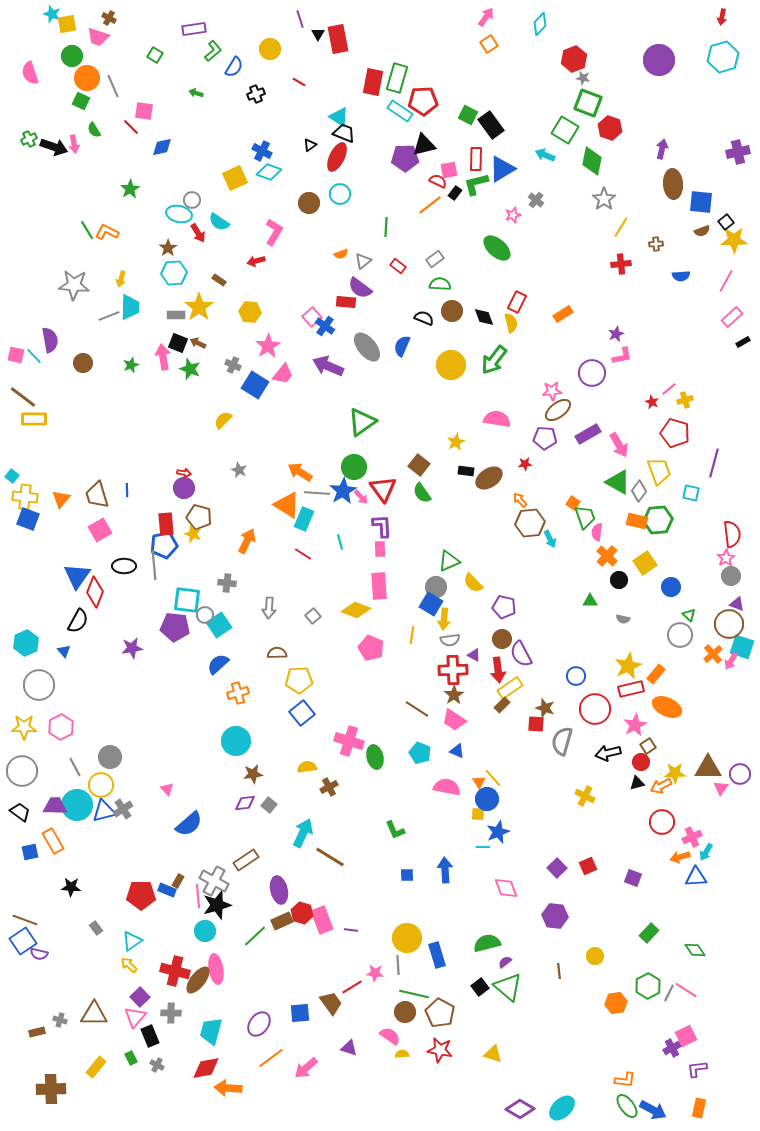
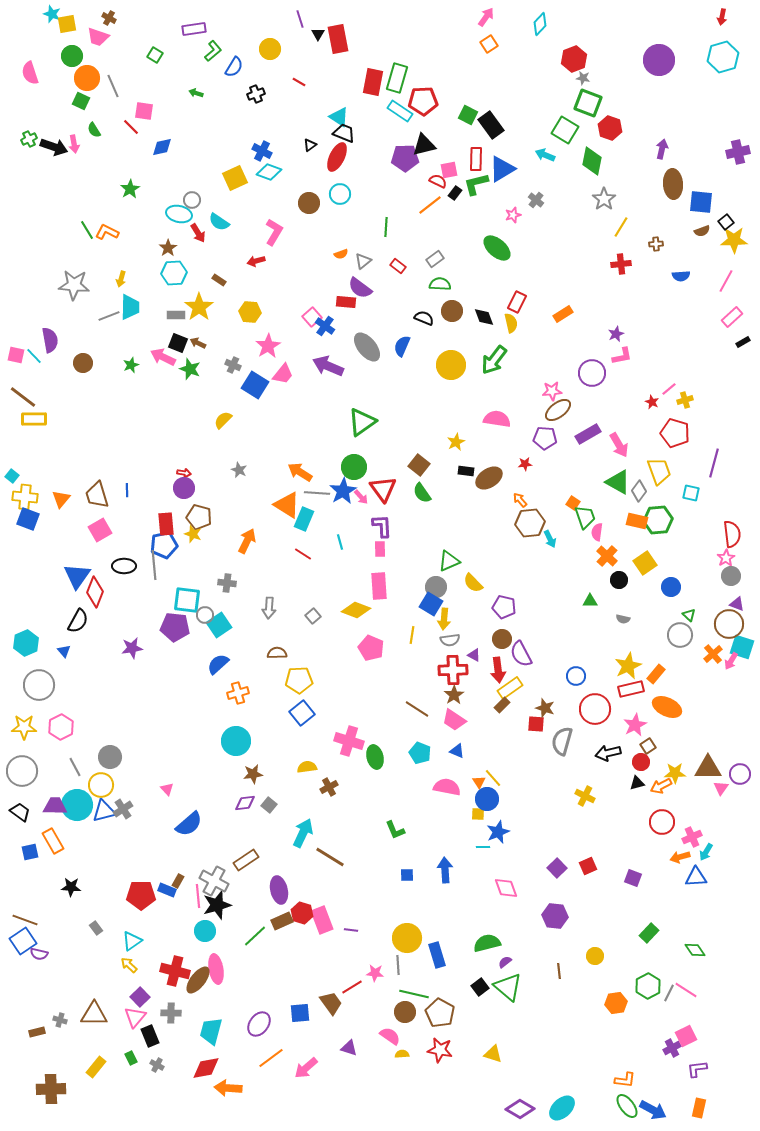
pink arrow at (163, 357): rotated 55 degrees counterclockwise
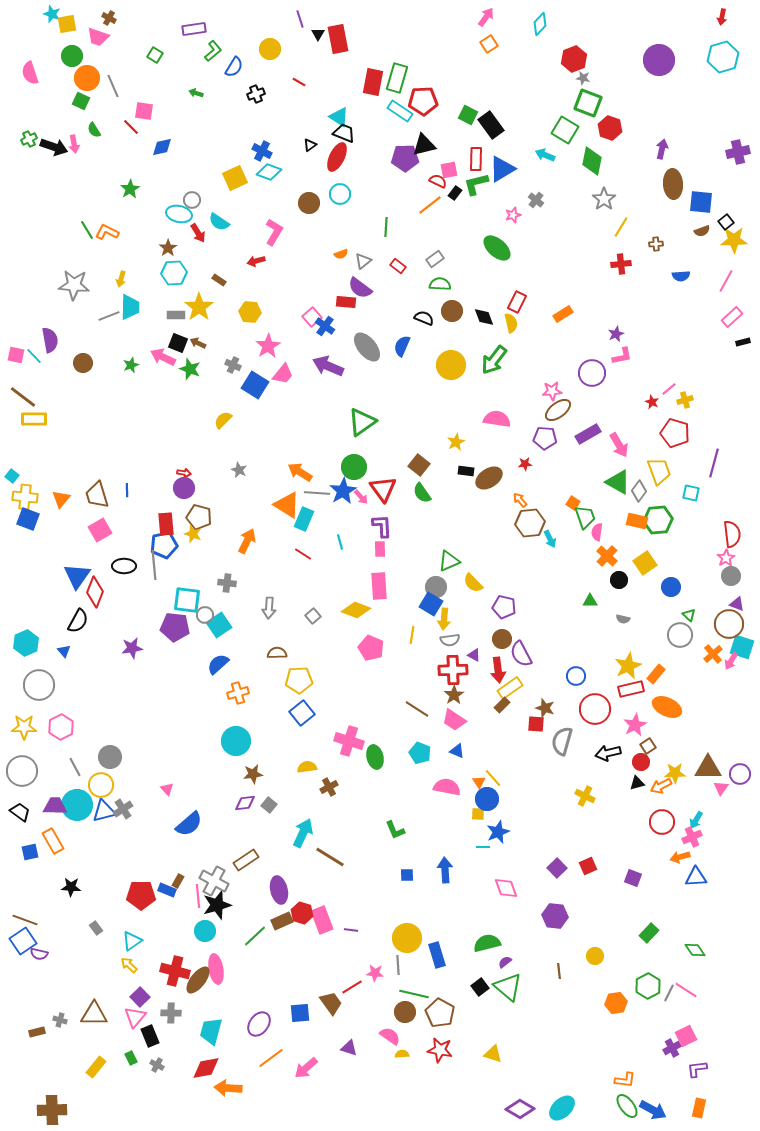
black rectangle at (743, 342): rotated 16 degrees clockwise
cyan arrow at (706, 852): moved 10 px left, 32 px up
brown cross at (51, 1089): moved 1 px right, 21 px down
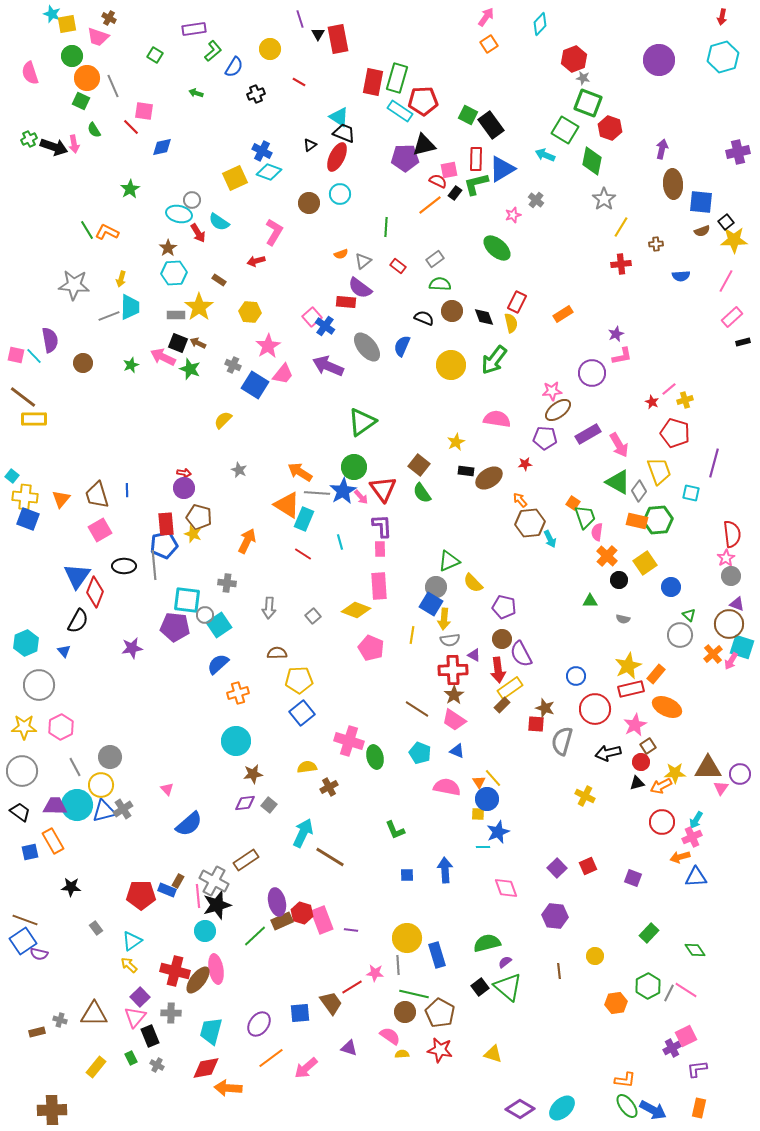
purple ellipse at (279, 890): moved 2 px left, 12 px down
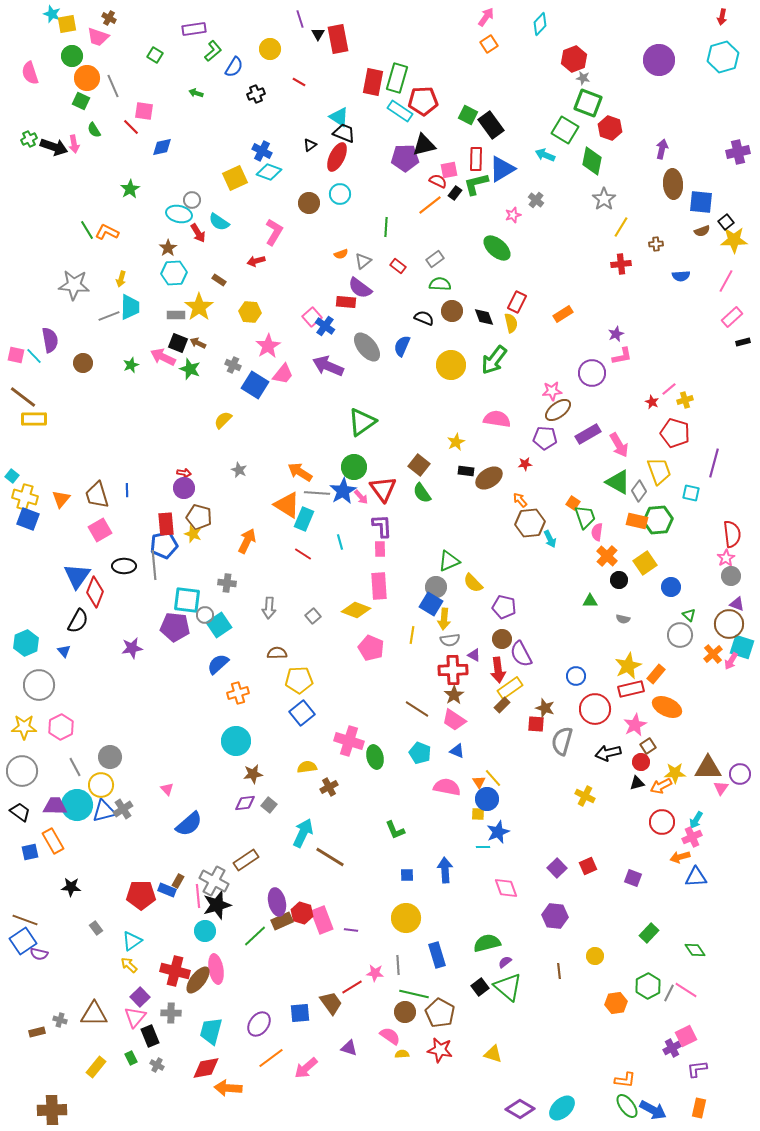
yellow cross at (25, 497): rotated 10 degrees clockwise
yellow circle at (407, 938): moved 1 px left, 20 px up
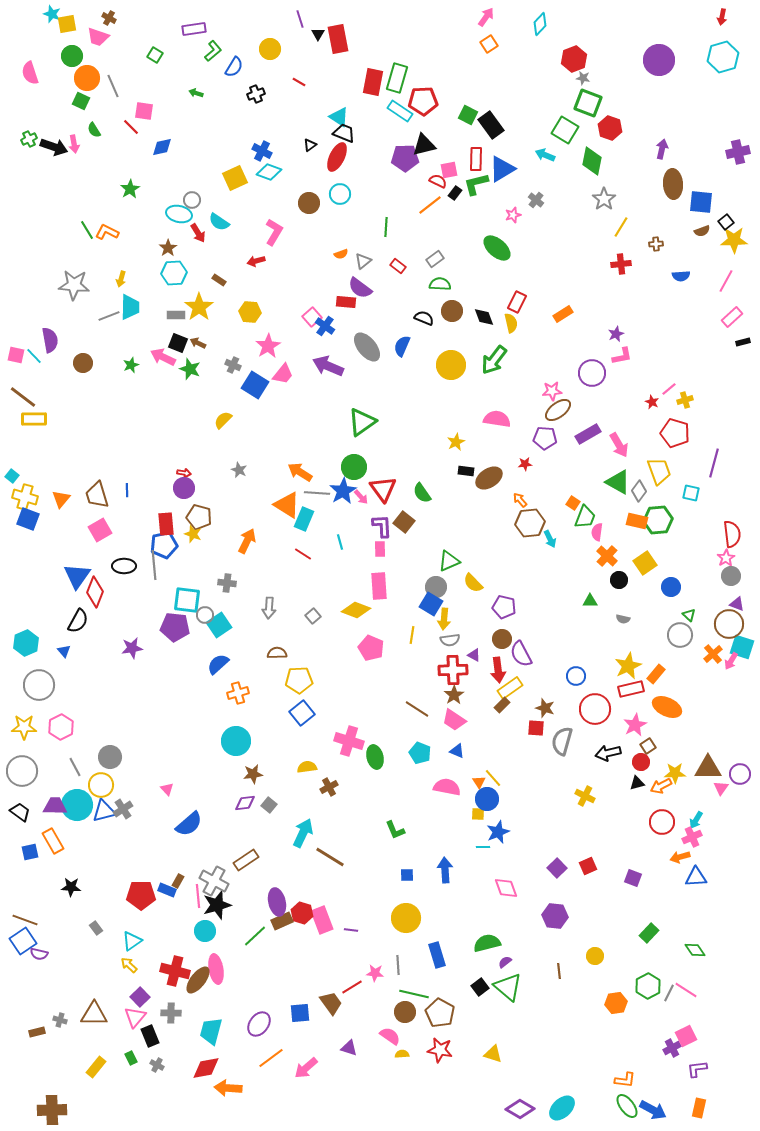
brown square at (419, 465): moved 15 px left, 57 px down
green trapezoid at (585, 517): rotated 40 degrees clockwise
red square at (536, 724): moved 4 px down
